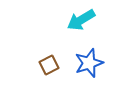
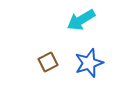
brown square: moved 1 px left, 3 px up
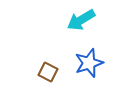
brown square: moved 10 px down; rotated 36 degrees counterclockwise
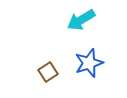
brown square: rotated 30 degrees clockwise
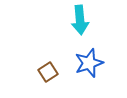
cyan arrow: moved 1 px left; rotated 64 degrees counterclockwise
